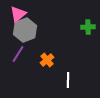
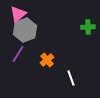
white line: moved 3 px right, 2 px up; rotated 21 degrees counterclockwise
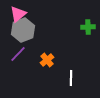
gray hexagon: moved 2 px left
purple line: rotated 12 degrees clockwise
white line: rotated 21 degrees clockwise
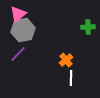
gray hexagon: rotated 10 degrees clockwise
orange cross: moved 19 px right
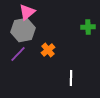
pink triangle: moved 9 px right, 2 px up
orange cross: moved 18 px left, 10 px up
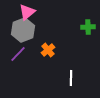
gray hexagon: rotated 10 degrees counterclockwise
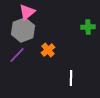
purple line: moved 1 px left, 1 px down
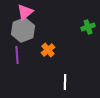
pink triangle: moved 2 px left
green cross: rotated 16 degrees counterclockwise
purple line: rotated 48 degrees counterclockwise
white line: moved 6 px left, 4 px down
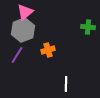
green cross: rotated 24 degrees clockwise
orange cross: rotated 24 degrees clockwise
purple line: rotated 36 degrees clockwise
white line: moved 1 px right, 2 px down
